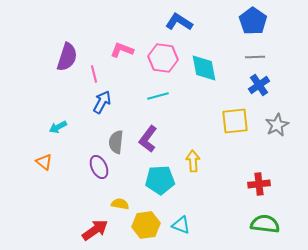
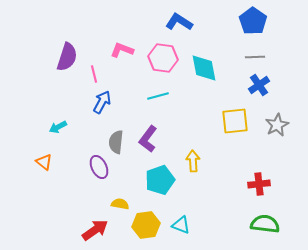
cyan pentagon: rotated 16 degrees counterclockwise
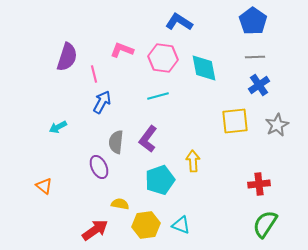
orange triangle: moved 24 px down
green semicircle: rotated 64 degrees counterclockwise
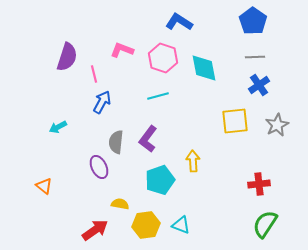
pink hexagon: rotated 12 degrees clockwise
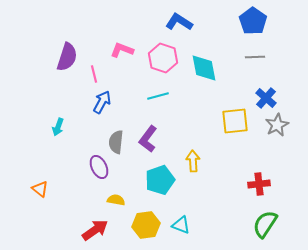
blue cross: moved 7 px right, 13 px down; rotated 15 degrees counterclockwise
cyan arrow: rotated 42 degrees counterclockwise
orange triangle: moved 4 px left, 3 px down
yellow semicircle: moved 4 px left, 4 px up
